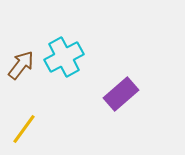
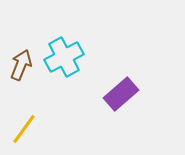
brown arrow: rotated 16 degrees counterclockwise
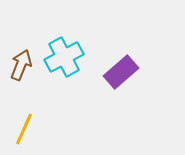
purple rectangle: moved 22 px up
yellow line: rotated 12 degrees counterclockwise
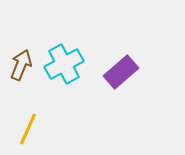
cyan cross: moved 7 px down
yellow line: moved 4 px right
